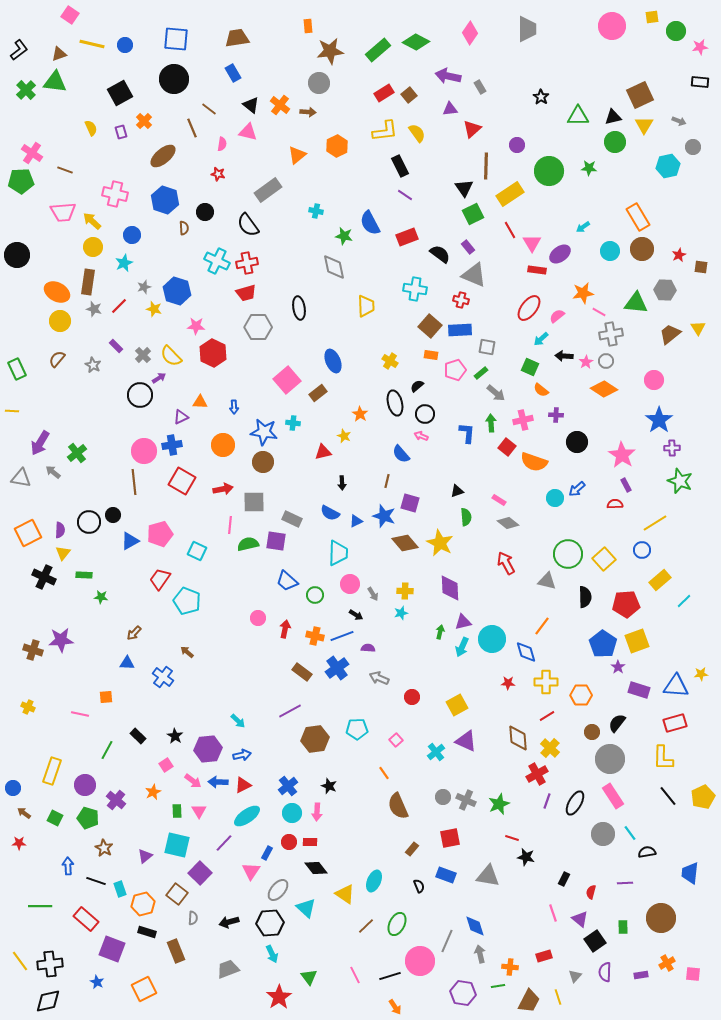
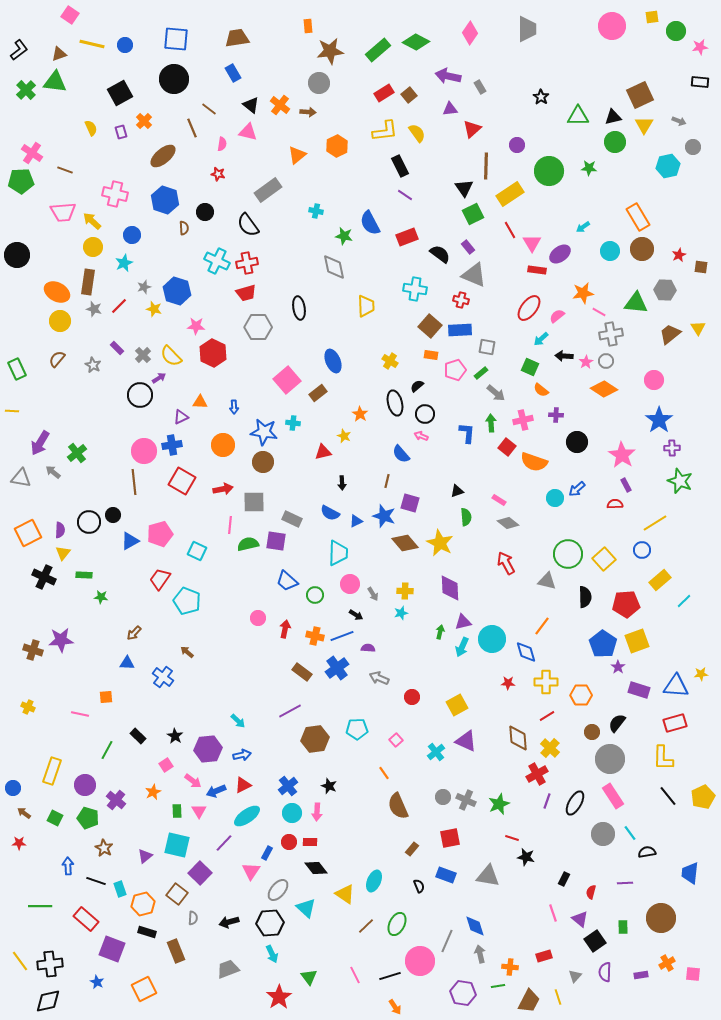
purple rectangle at (116, 346): moved 1 px right, 2 px down
blue arrow at (218, 782): moved 2 px left, 9 px down; rotated 24 degrees counterclockwise
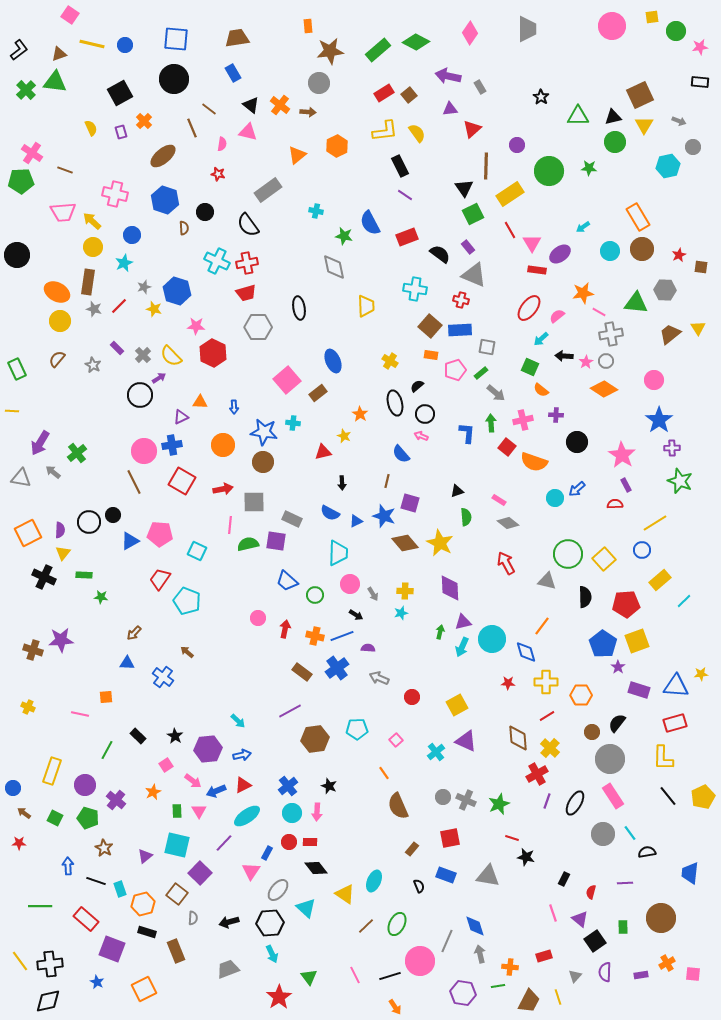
brown line at (134, 482): rotated 20 degrees counterclockwise
pink pentagon at (160, 534): rotated 20 degrees clockwise
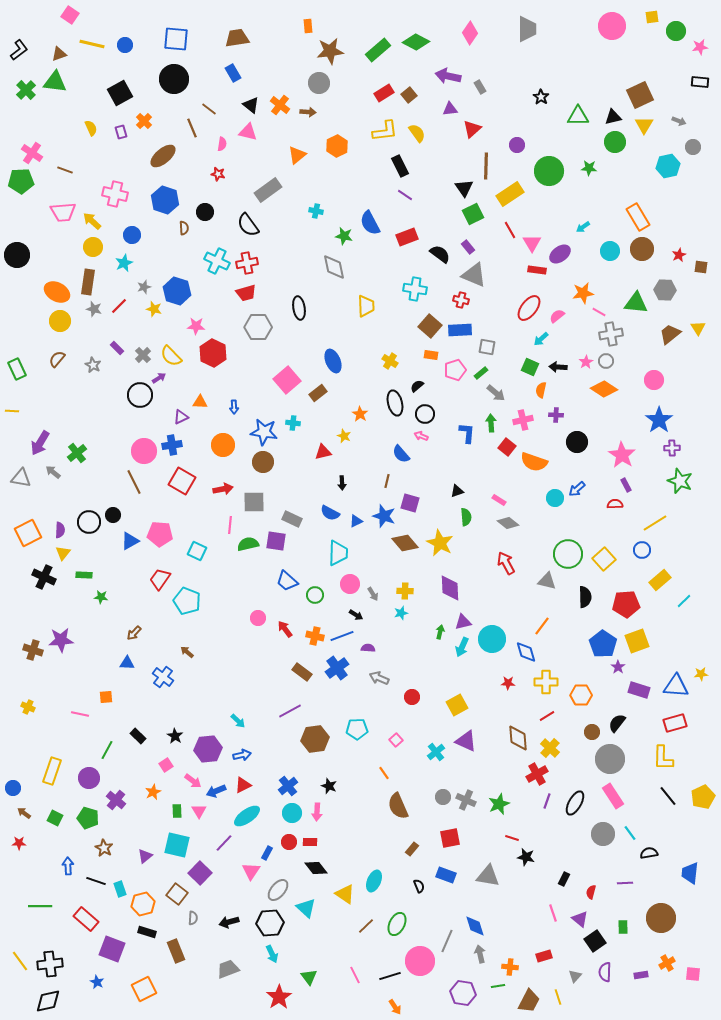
black arrow at (564, 356): moved 6 px left, 11 px down
orange semicircle at (541, 390): rotated 63 degrees clockwise
red arrow at (285, 629): rotated 48 degrees counterclockwise
purple circle at (85, 785): moved 4 px right, 7 px up
black semicircle at (647, 852): moved 2 px right, 1 px down
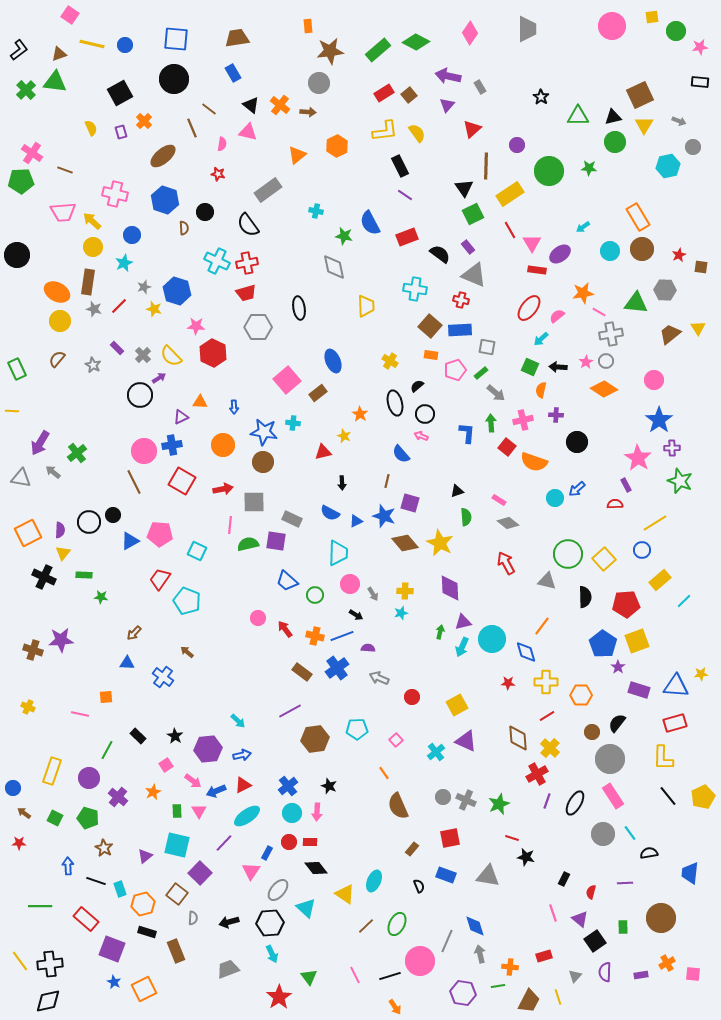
purple triangle at (450, 109): moved 3 px left, 4 px up; rotated 42 degrees counterclockwise
pink star at (622, 455): moved 16 px right, 3 px down
purple cross at (116, 800): moved 2 px right, 3 px up
blue star at (97, 982): moved 17 px right
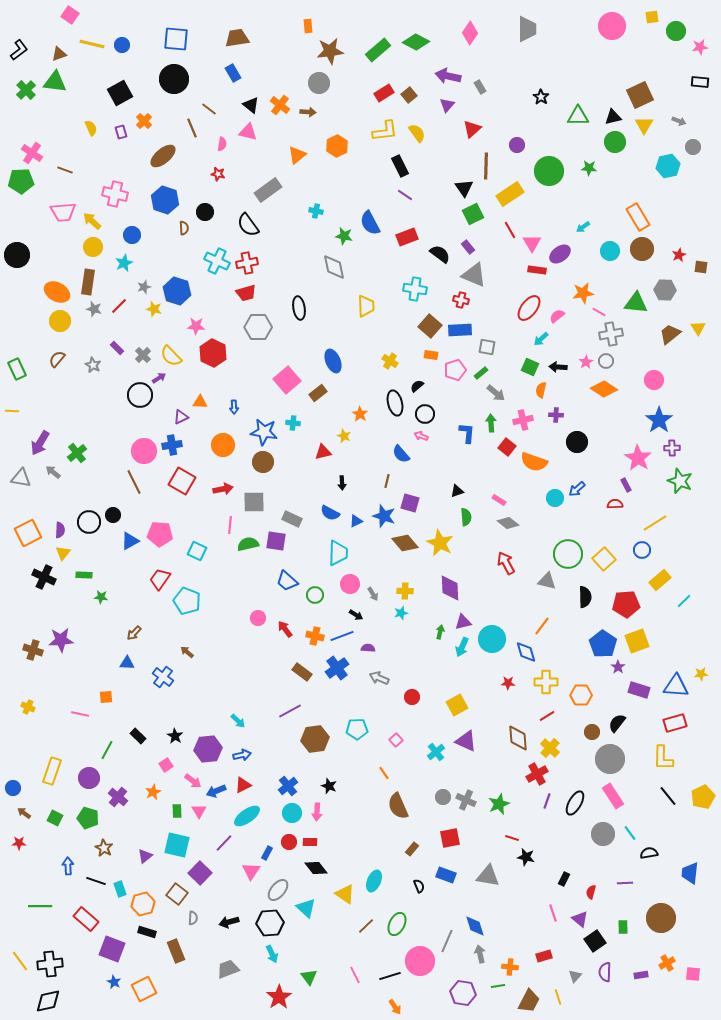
blue circle at (125, 45): moved 3 px left
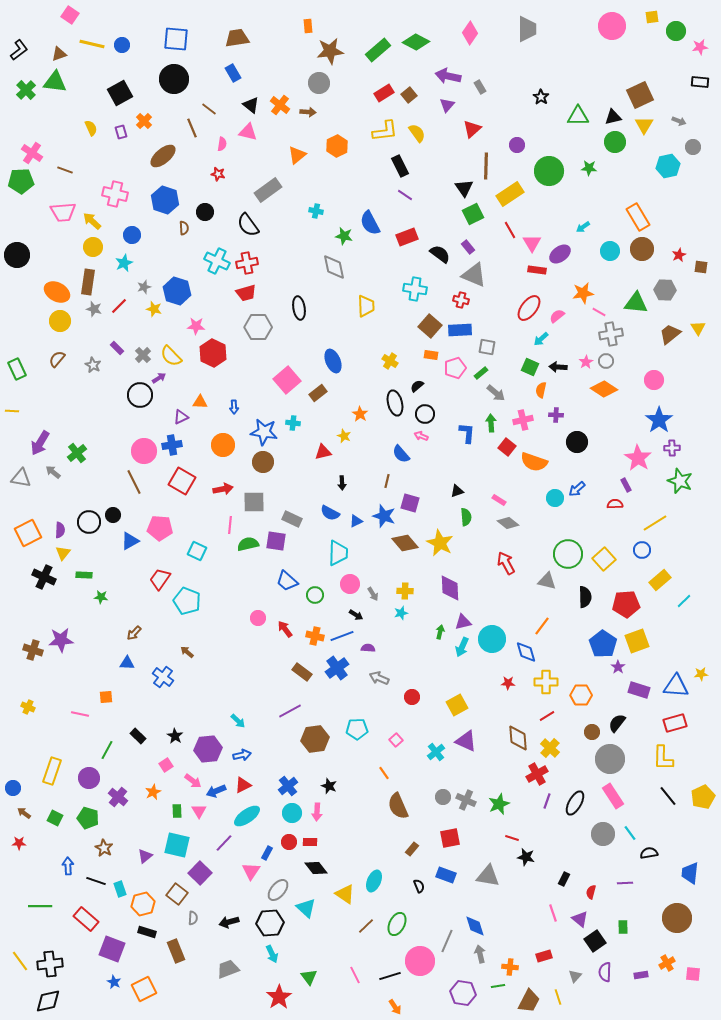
pink pentagon at (455, 370): moved 2 px up
pink pentagon at (160, 534): moved 6 px up
brown circle at (661, 918): moved 16 px right
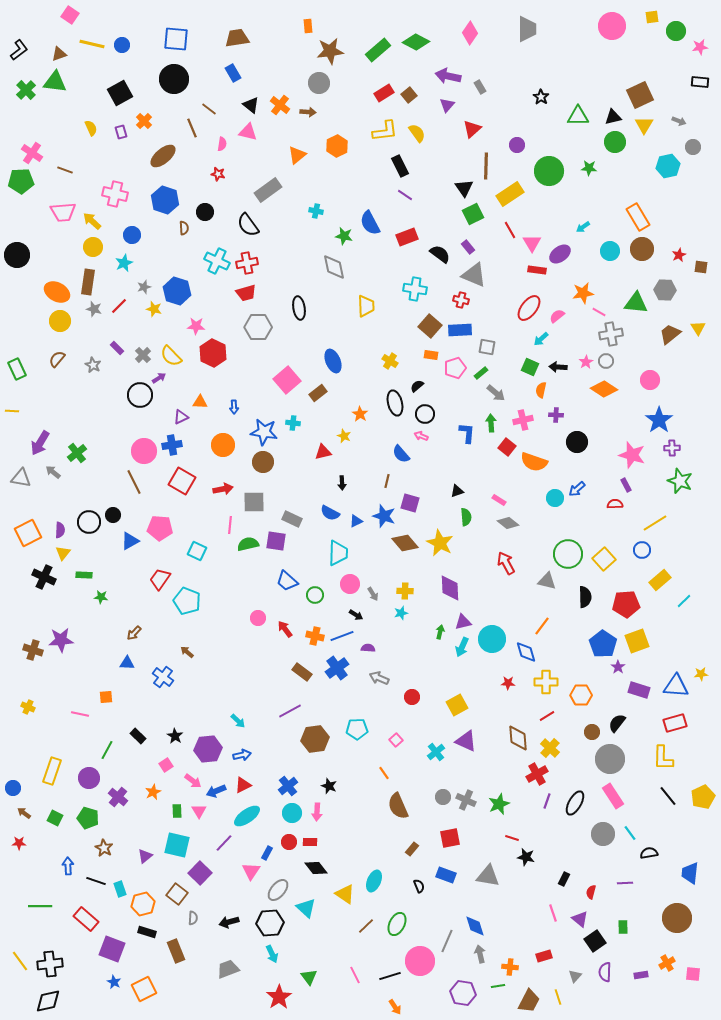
pink circle at (654, 380): moved 4 px left
pink star at (638, 458): moved 6 px left, 3 px up; rotated 16 degrees counterclockwise
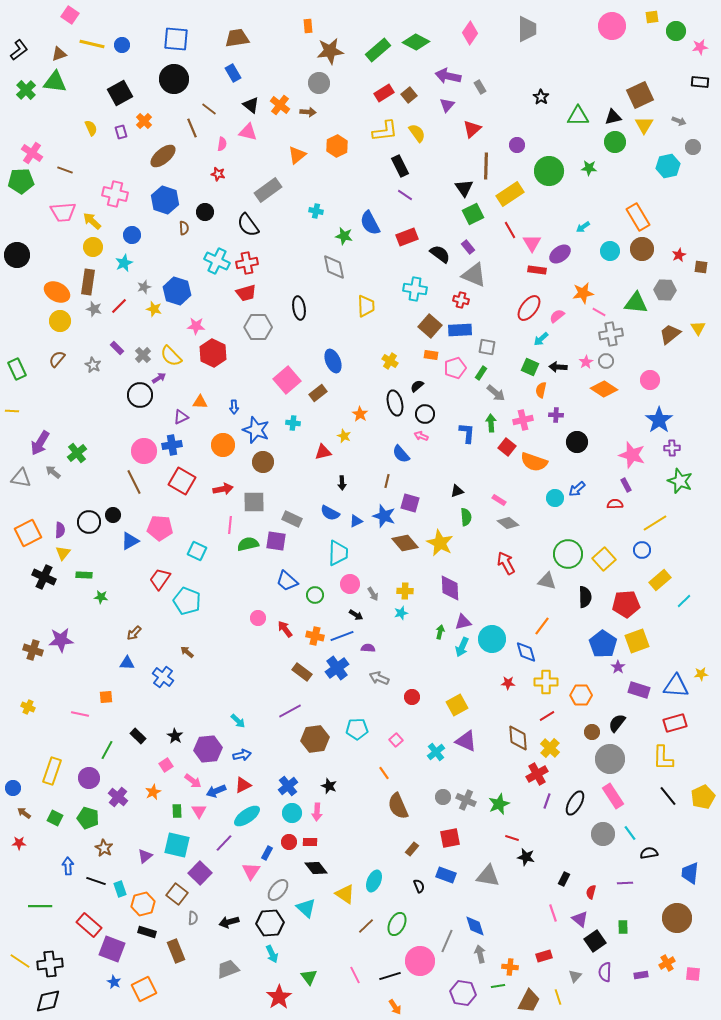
green rectangle at (481, 373): rotated 16 degrees counterclockwise
blue star at (264, 432): moved 8 px left, 2 px up; rotated 12 degrees clockwise
red rectangle at (86, 919): moved 3 px right, 6 px down
yellow line at (20, 961): rotated 20 degrees counterclockwise
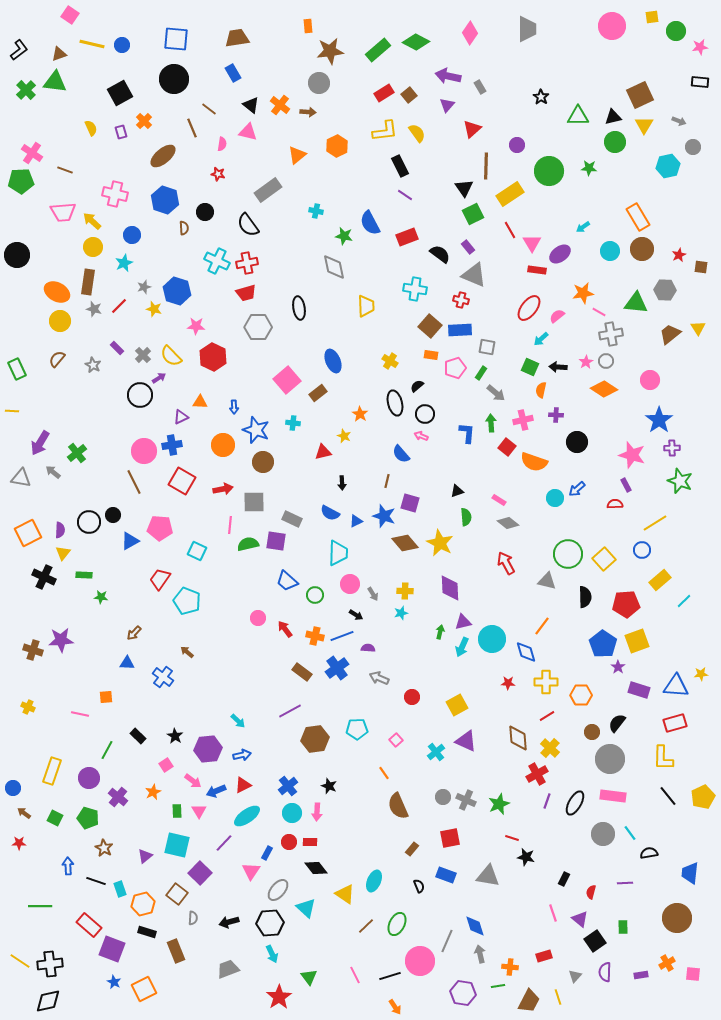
red hexagon at (213, 353): moved 4 px down
pink rectangle at (613, 796): rotated 50 degrees counterclockwise
